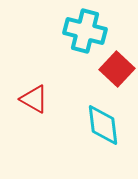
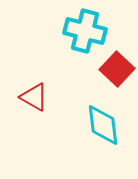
red triangle: moved 2 px up
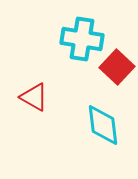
cyan cross: moved 3 px left, 8 px down; rotated 6 degrees counterclockwise
red square: moved 2 px up
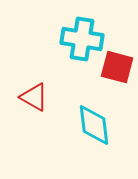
red square: rotated 28 degrees counterclockwise
cyan diamond: moved 9 px left
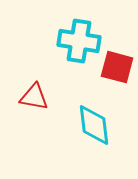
cyan cross: moved 3 px left, 2 px down
red triangle: rotated 20 degrees counterclockwise
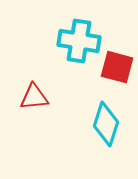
red triangle: rotated 16 degrees counterclockwise
cyan diamond: moved 12 px right, 1 px up; rotated 24 degrees clockwise
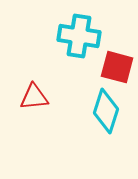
cyan cross: moved 5 px up
cyan diamond: moved 13 px up
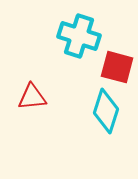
cyan cross: rotated 9 degrees clockwise
red triangle: moved 2 px left
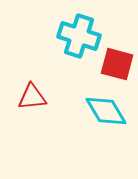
red square: moved 3 px up
cyan diamond: rotated 48 degrees counterclockwise
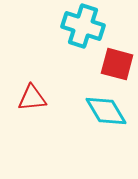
cyan cross: moved 4 px right, 10 px up
red triangle: moved 1 px down
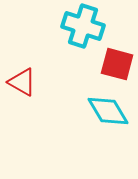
red triangle: moved 10 px left, 16 px up; rotated 36 degrees clockwise
cyan diamond: moved 2 px right
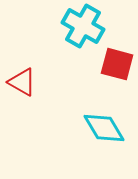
cyan cross: rotated 12 degrees clockwise
cyan diamond: moved 4 px left, 17 px down
